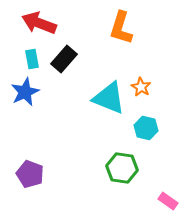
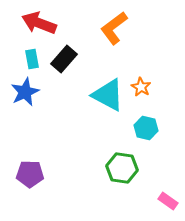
orange L-shape: moved 7 px left; rotated 36 degrees clockwise
cyan triangle: moved 1 px left, 3 px up; rotated 6 degrees clockwise
purple pentagon: rotated 20 degrees counterclockwise
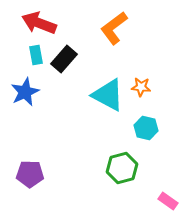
cyan rectangle: moved 4 px right, 4 px up
orange star: rotated 24 degrees counterclockwise
green hexagon: rotated 24 degrees counterclockwise
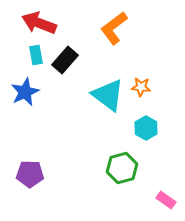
black rectangle: moved 1 px right, 1 px down
cyan triangle: rotated 9 degrees clockwise
cyan hexagon: rotated 15 degrees clockwise
pink rectangle: moved 2 px left, 1 px up
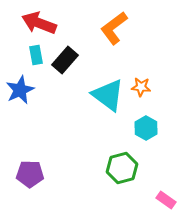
blue star: moved 5 px left, 2 px up
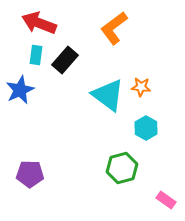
cyan rectangle: rotated 18 degrees clockwise
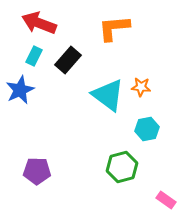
orange L-shape: rotated 32 degrees clockwise
cyan rectangle: moved 2 px left, 1 px down; rotated 18 degrees clockwise
black rectangle: moved 3 px right
cyan hexagon: moved 1 px right, 1 px down; rotated 20 degrees clockwise
green hexagon: moved 1 px up
purple pentagon: moved 7 px right, 3 px up
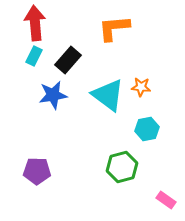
red arrow: moved 4 px left; rotated 64 degrees clockwise
blue star: moved 33 px right, 5 px down; rotated 16 degrees clockwise
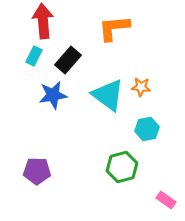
red arrow: moved 8 px right, 2 px up
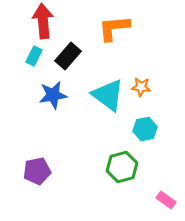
black rectangle: moved 4 px up
cyan hexagon: moved 2 px left
purple pentagon: rotated 12 degrees counterclockwise
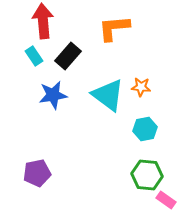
cyan rectangle: rotated 60 degrees counterclockwise
green hexagon: moved 25 px right, 8 px down; rotated 20 degrees clockwise
purple pentagon: moved 2 px down
